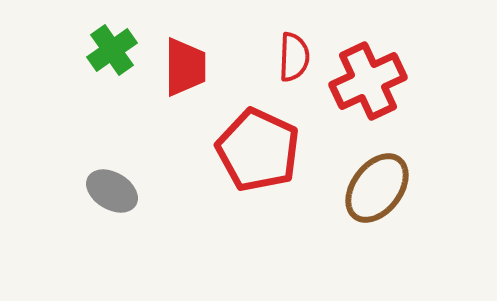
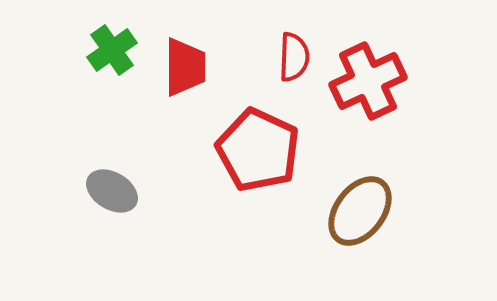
brown ellipse: moved 17 px left, 23 px down
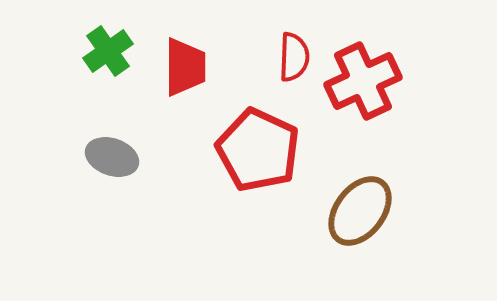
green cross: moved 4 px left, 1 px down
red cross: moved 5 px left
gray ellipse: moved 34 px up; rotated 12 degrees counterclockwise
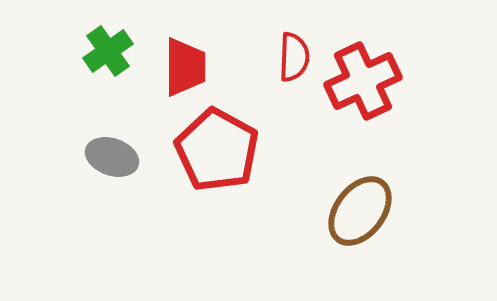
red pentagon: moved 41 px left; rotated 4 degrees clockwise
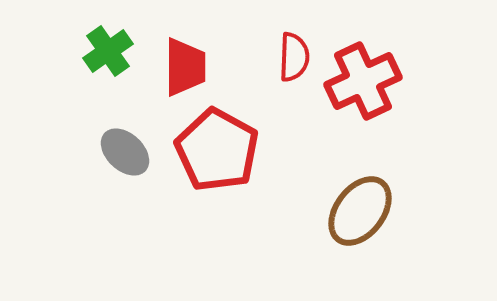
gray ellipse: moved 13 px right, 5 px up; rotated 24 degrees clockwise
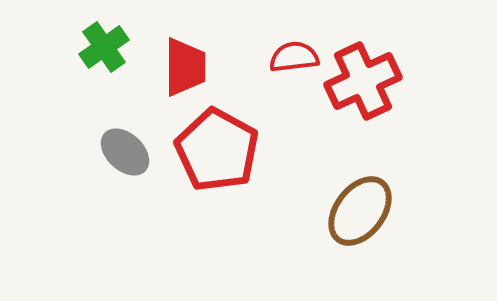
green cross: moved 4 px left, 4 px up
red semicircle: rotated 99 degrees counterclockwise
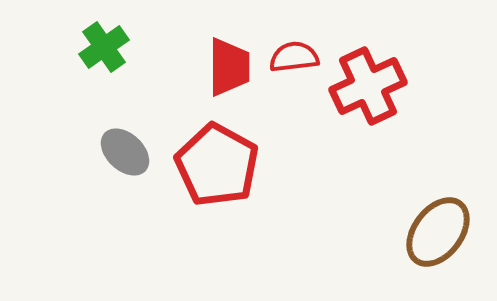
red trapezoid: moved 44 px right
red cross: moved 5 px right, 5 px down
red pentagon: moved 15 px down
brown ellipse: moved 78 px right, 21 px down
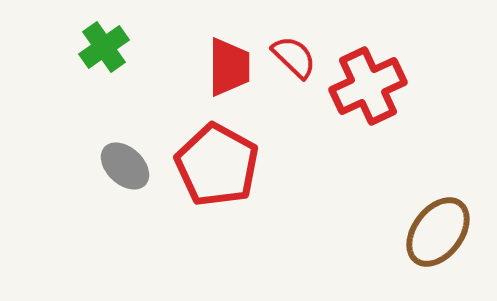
red semicircle: rotated 51 degrees clockwise
gray ellipse: moved 14 px down
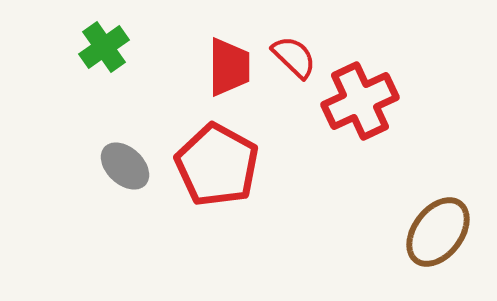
red cross: moved 8 px left, 15 px down
